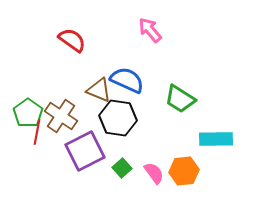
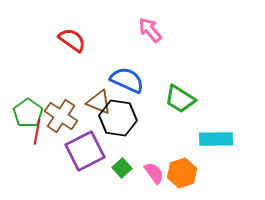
brown triangle: moved 12 px down
orange hexagon: moved 2 px left, 2 px down; rotated 12 degrees counterclockwise
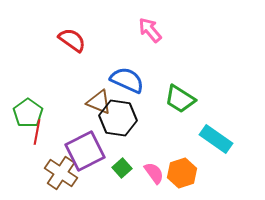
brown cross: moved 57 px down
cyan rectangle: rotated 36 degrees clockwise
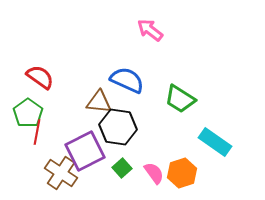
pink arrow: rotated 12 degrees counterclockwise
red semicircle: moved 32 px left, 37 px down
brown triangle: rotated 16 degrees counterclockwise
black hexagon: moved 9 px down
cyan rectangle: moved 1 px left, 3 px down
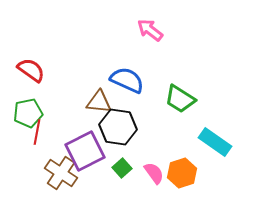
red semicircle: moved 9 px left, 7 px up
green pentagon: rotated 24 degrees clockwise
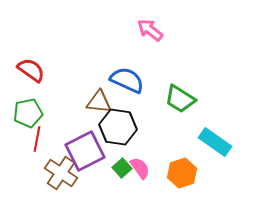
red line: moved 7 px down
pink semicircle: moved 14 px left, 5 px up
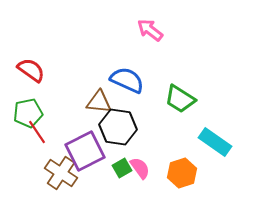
red line: moved 7 px up; rotated 45 degrees counterclockwise
green square: rotated 12 degrees clockwise
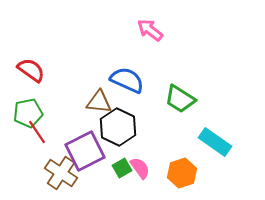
black hexagon: rotated 18 degrees clockwise
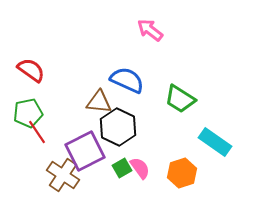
brown cross: moved 2 px right, 2 px down
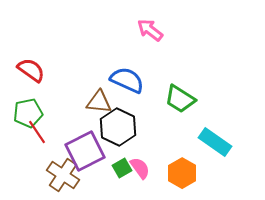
orange hexagon: rotated 12 degrees counterclockwise
